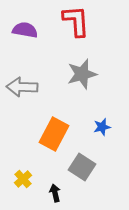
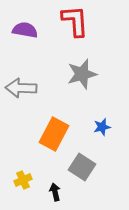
red L-shape: moved 1 px left
gray arrow: moved 1 px left, 1 px down
yellow cross: moved 1 px down; rotated 18 degrees clockwise
black arrow: moved 1 px up
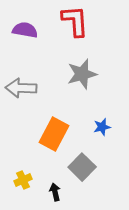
gray square: rotated 12 degrees clockwise
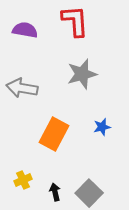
gray arrow: moved 1 px right; rotated 8 degrees clockwise
gray square: moved 7 px right, 26 px down
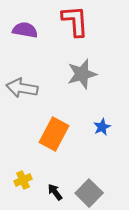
blue star: rotated 12 degrees counterclockwise
black arrow: rotated 24 degrees counterclockwise
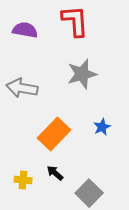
orange rectangle: rotated 16 degrees clockwise
yellow cross: rotated 30 degrees clockwise
black arrow: moved 19 px up; rotated 12 degrees counterclockwise
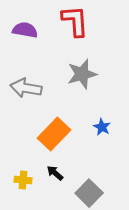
gray arrow: moved 4 px right
blue star: rotated 18 degrees counterclockwise
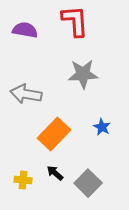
gray star: moved 1 px right; rotated 12 degrees clockwise
gray arrow: moved 6 px down
gray square: moved 1 px left, 10 px up
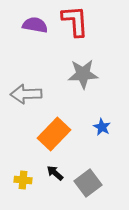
purple semicircle: moved 10 px right, 5 px up
gray arrow: rotated 12 degrees counterclockwise
gray square: rotated 8 degrees clockwise
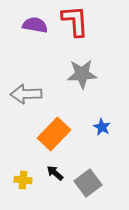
gray star: moved 1 px left
